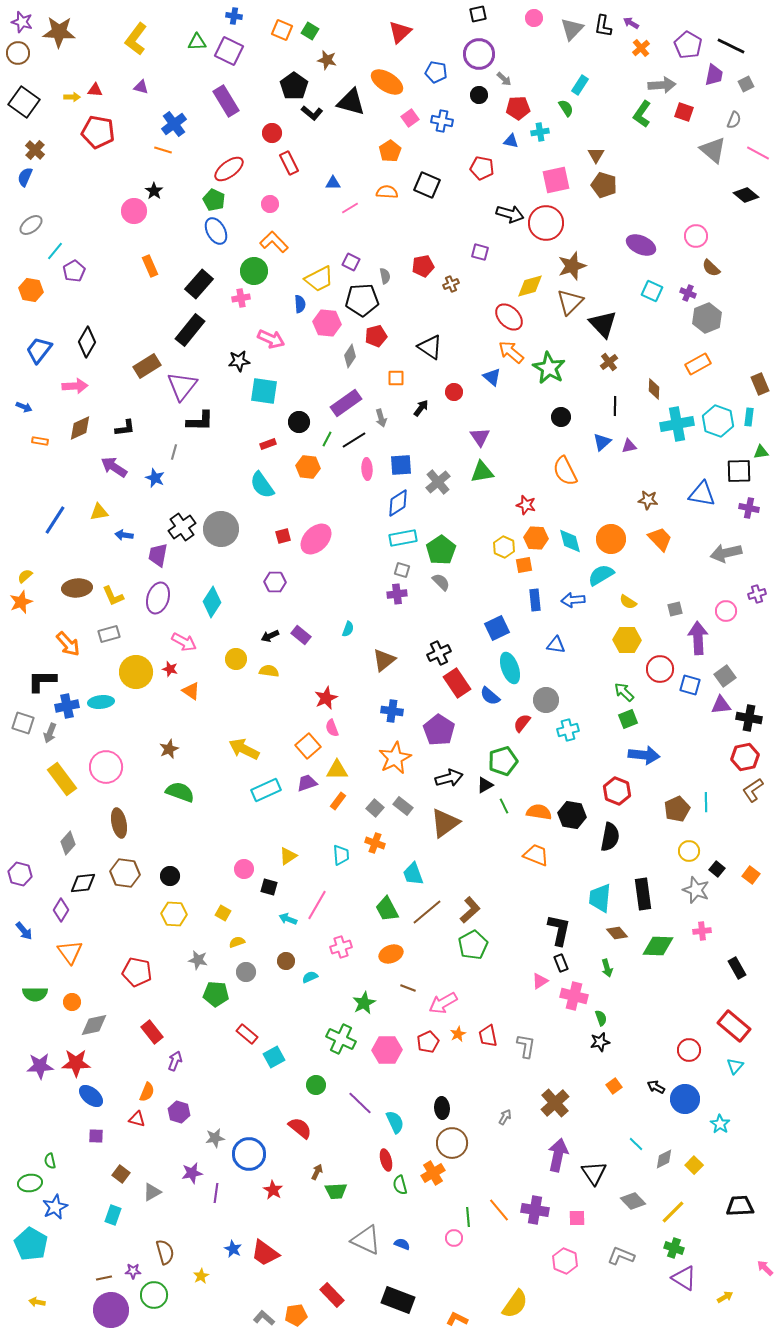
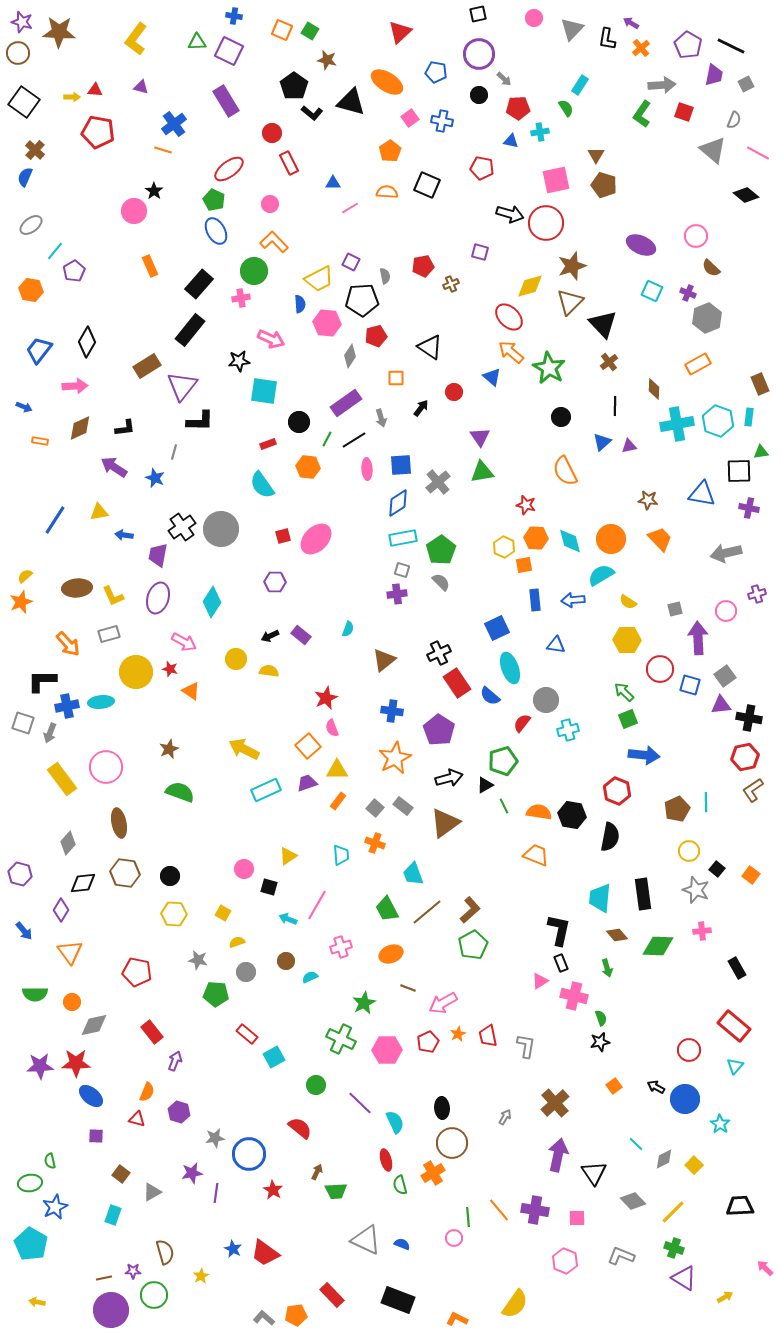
black L-shape at (603, 26): moved 4 px right, 13 px down
brown diamond at (617, 933): moved 2 px down
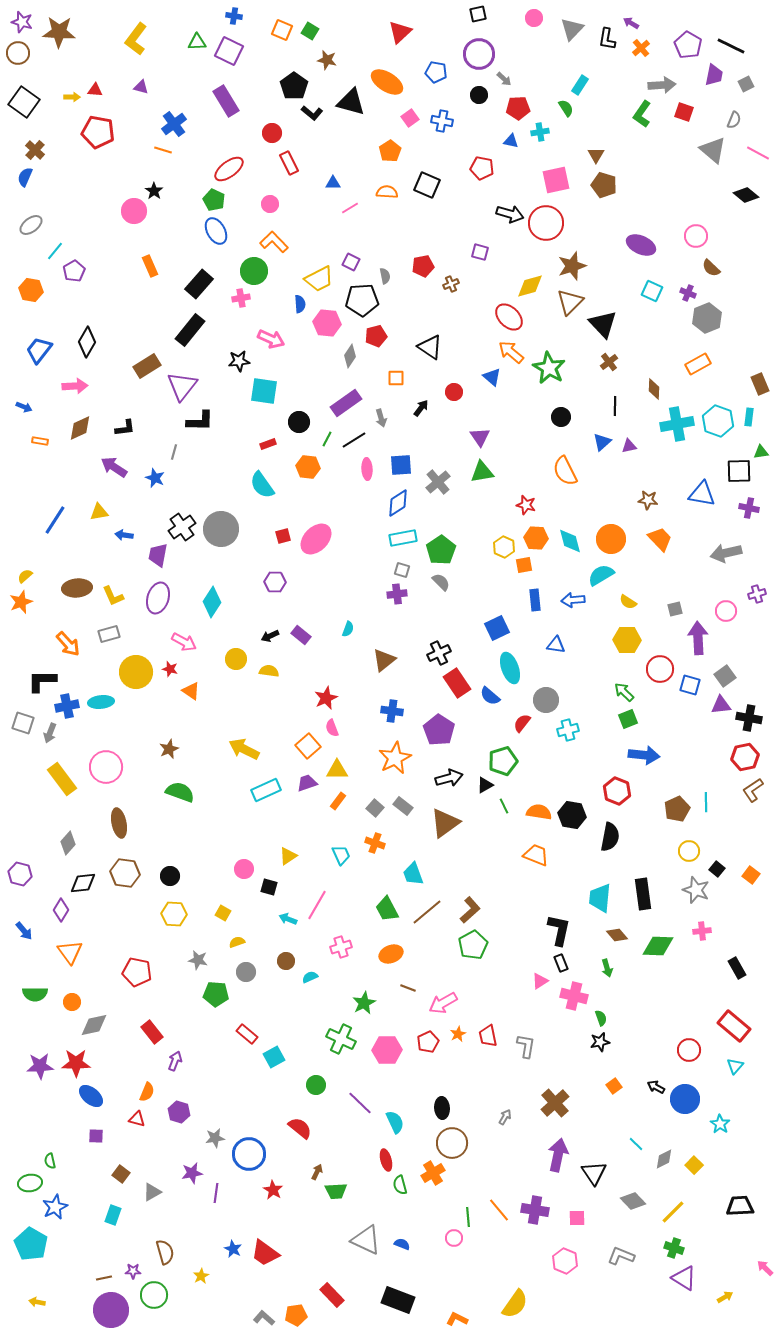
cyan trapezoid at (341, 855): rotated 20 degrees counterclockwise
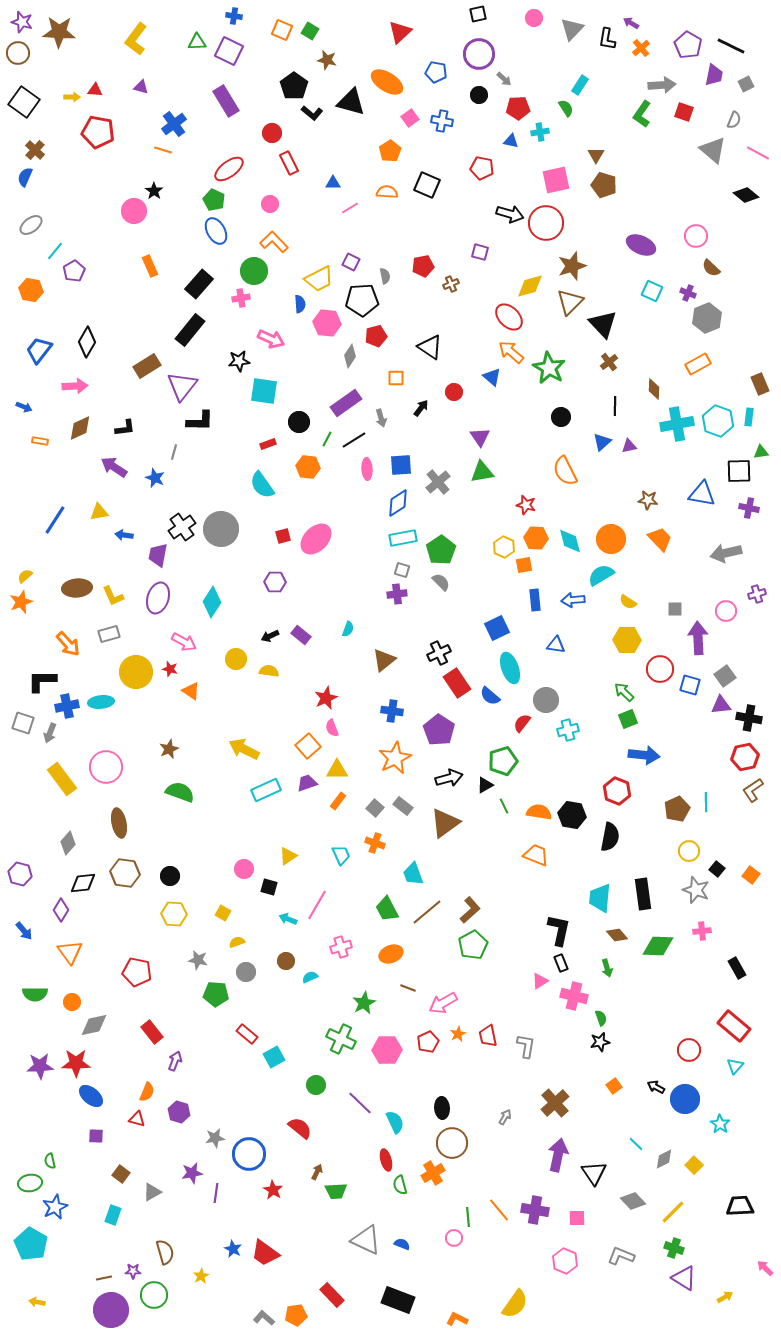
gray square at (675, 609): rotated 14 degrees clockwise
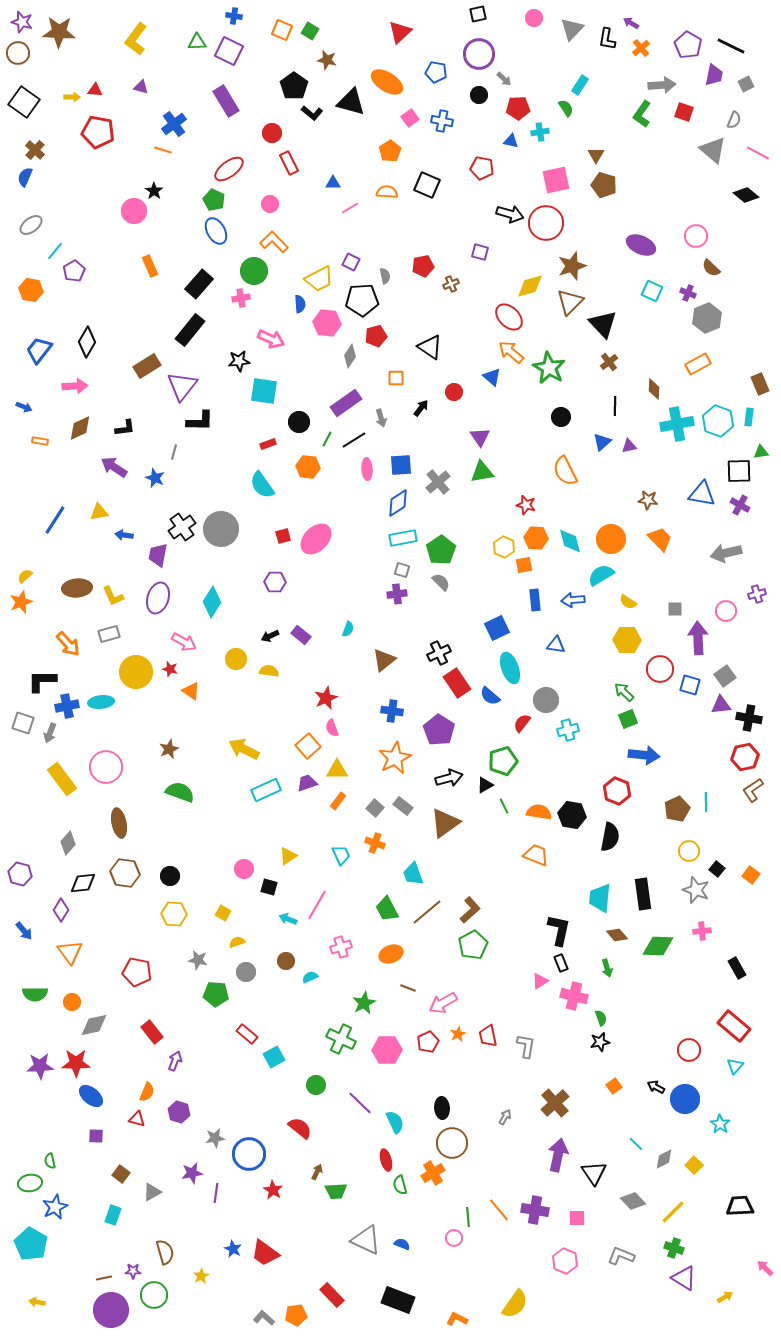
purple cross at (749, 508): moved 9 px left, 3 px up; rotated 18 degrees clockwise
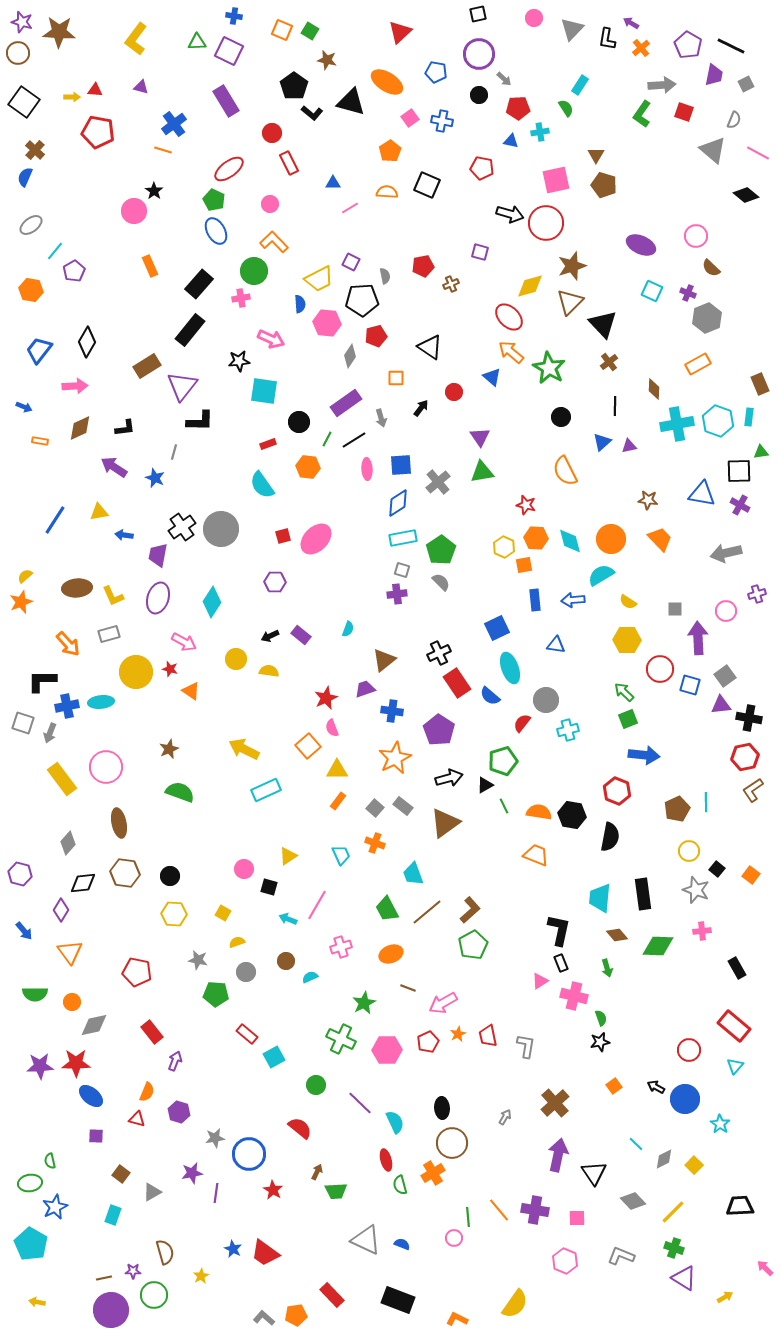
purple trapezoid at (307, 783): moved 58 px right, 94 px up
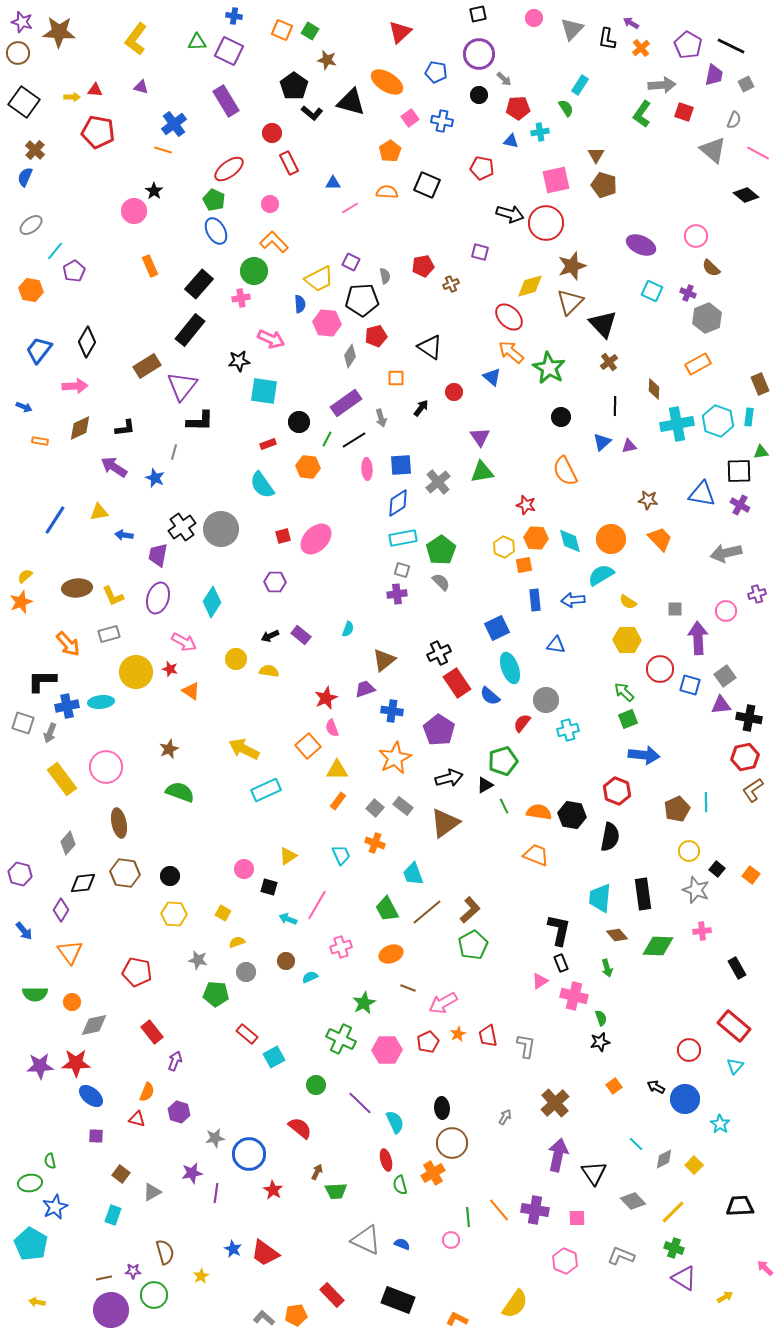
pink circle at (454, 1238): moved 3 px left, 2 px down
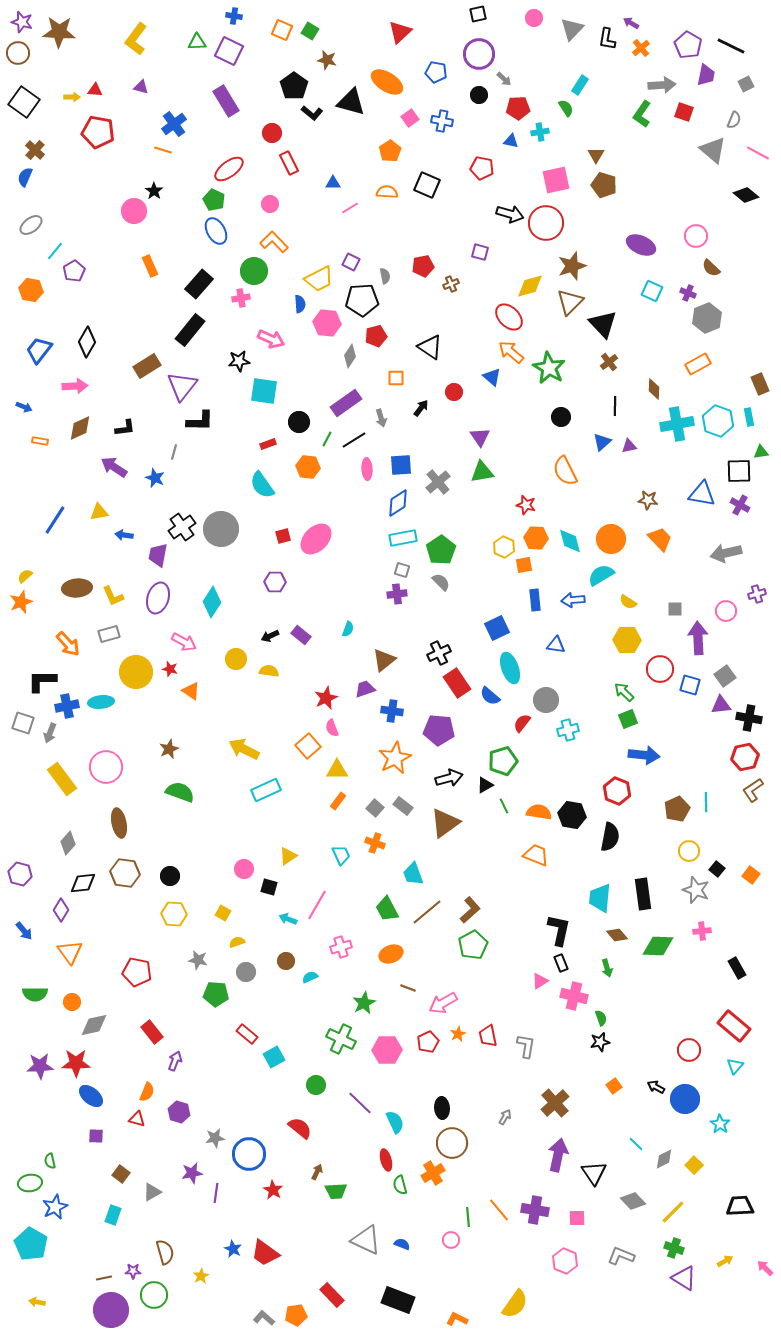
purple trapezoid at (714, 75): moved 8 px left
cyan rectangle at (749, 417): rotated 18 degrees counterclockwise
purple pentagon at (439, 730): rotated 28 degrees counterclockwise
yellow arrow at (725, 1297): moved 36 px up
